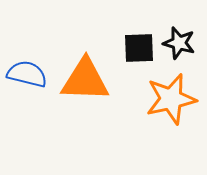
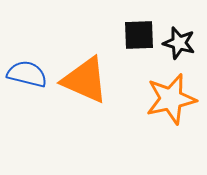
black square: moved 13 px up
orange triangle: rotated 22 degrees clockwise
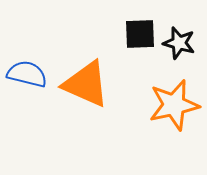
black square: moved 1 px right, 1 px up
orange triangle: moved 1 px right, 4 px down
orange star: moved 3 px right, 6 px down
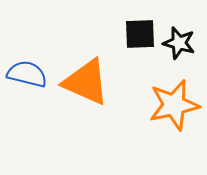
orange triangle: moved 2 px up
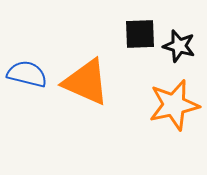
black star: moved 3 px down
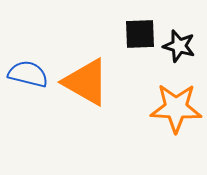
blue semicircle: moved 1 px right
orange triangle: rotated 6 degrees clockwise
orange star: moved 2 px right, 3 px down; rotated 15 degrees clockwise
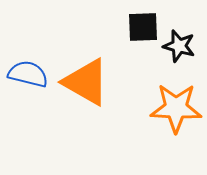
black square: moved 3 px right, 7 px up
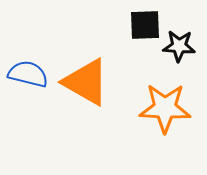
black square: moved 2 px right, 2 px up
black star: rotated 12 degrees counterclockwise
orange star: moved 11 px left
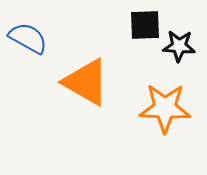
blue semicircle: moved 36 px up; rotated 15 degrees clockwise
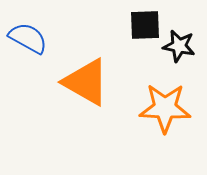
black star: rotated 8 degrees clockwise
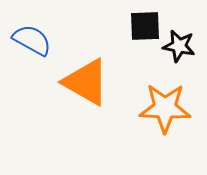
black square: moved 1 px down
blue semicircle: moved 4 px right, 2 px down
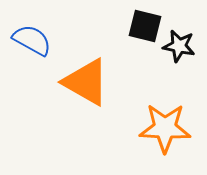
black square: rotated 16 degrees clockwise
orange star: moved 20 px down
